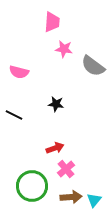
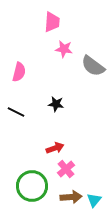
pink semicircle: rotated 90 degrees counterclockwise
black line: moved 2 px right, 3 px up
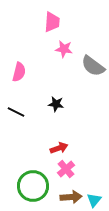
red arrow: moved 4 px right
green circle: moved 1 px right
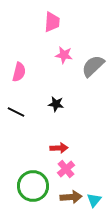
pink star: moved 6 px down
gray semicircle: rotated 100 degrees clockwise
red arrow: rotated 18 degrees clockwise
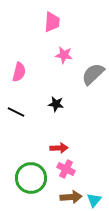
gray semicircle: moved 8 px down
pink cross: rotated 24 degrees counterclockwise
green circle: moved 2 px left, 8 px up
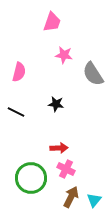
pink trapezoid: rotated 15 degrees clockwise
gray semicircle: rotated 80 degrees counterclockwise
brown arrow: rotated 60 degrees counterclockwise
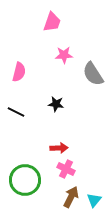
pink star: rotated 12 degrees counterclockwise
green circle: moved 6 px left, 2 px down
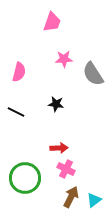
pink star: moved 4 px down
green circle: moved 2 px up
cyan triangle: rotated 14 degrees clockwise
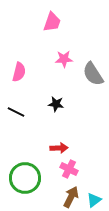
pink cross: moved 3 px right
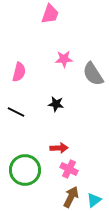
pink trapezoid: moved 2 px left, 8 px up
green circle: moved 8 px up
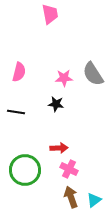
pink trapezoid: rotated 30 degrees counterclockwise
pink star: moved 19 px down
black line: rotated 18 degrees counterclockwise
brown arrow: rotated 45 degrees counterclockwise
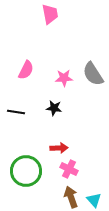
pink semicircle: moved 7 px right, 2 px up; rotated 12 degrees clockwise
black star: moved 2 px left, 4 px down
green circle: moved 1 px right, 1 px down
cyan triangle: rotated 35 degrees counterclockwise
